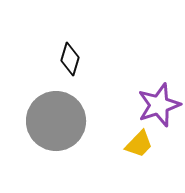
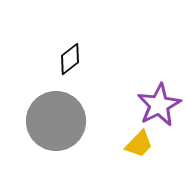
black diamond: rotated 36 degrees clockwise
purple star: rotated 9 degrees counterclockwise
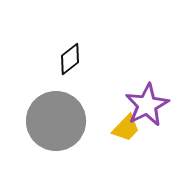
purple star: moved 12 px left
yellow trapezoid: moved 13 px left, 16 px up
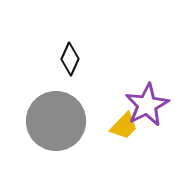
black diamond: rotated 28 degrees counterclockwise
yellow trapezoid: moved 2 px left, 2 px up
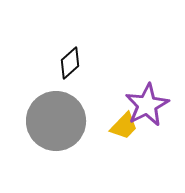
black diamond: moved 4 px down; rotated 24 degrees clockwise
